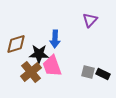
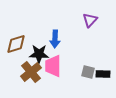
pink trapezoid: moved 1 px right; rotated 20 degrees clockwise
black rectangle: rotated 24 degrees counterclockwise
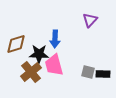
pink trapezoid: moved 1 px right, 1 px up; rotated 15 degrees counterclockwise
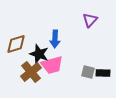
black star: rotated 18 degrees clockwise
pink trapezoid: moved 2 px left; rotated 90 degrees counterclockwise
black rectangle: moved 1 px up
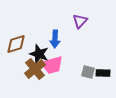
purple triangle: moved 10 px left, 1 px down
brown cross: moved 4 px right, 3 px up
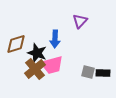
black star: moved 2 px left, 1 px up
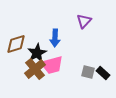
purple triangle: moved 4 px right
blue arrow: moved 1 px up
black star: rotated 24 degrees clockwise
black rectangle: rotated 40 degrees clockwise
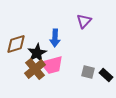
black rectangle: moved 3 px right, 2 px down
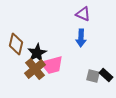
purple triangle: moved 1 px left, 7 px up; rotated 49 degrees counterclockwise
blue arrow: moved 26 px right
brown diamond: rotated 60 degrees counterclockwise
gray square: moved 5 px right, 4 px down
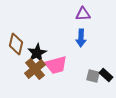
purple triangle: rotated 28 degrees counterclockwise
pink trapezoid: moved 4 px right
